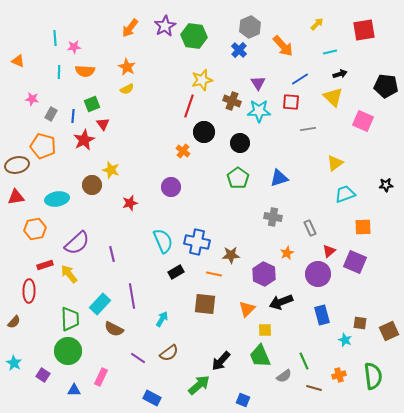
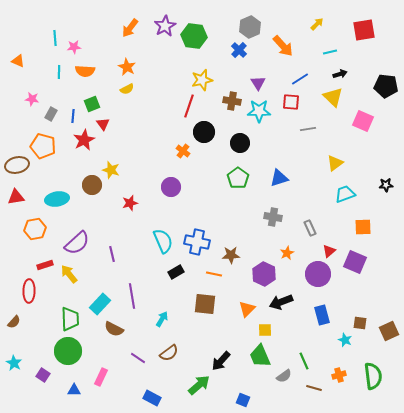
brown cross at (232, 101): rotated 12 degrees counterclockwise
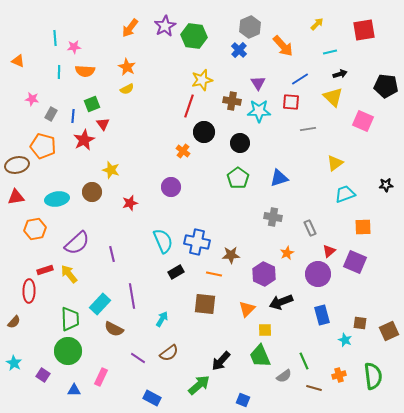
brown circle at (92, 185): moved 7 px down
red rectangle at (45, 265): moved 5 px down
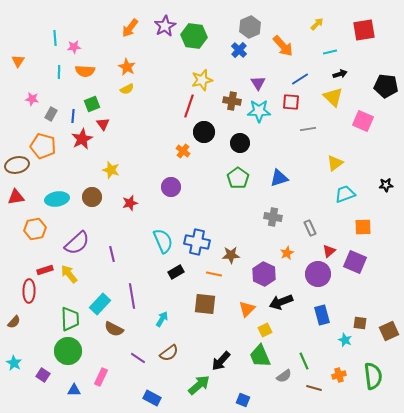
orange triangle at (18, 61): rotated 40 degrees clockwise
red star at (84, 140): moved 2 px left, 1 px up
brown circle at (92, 192): moved 5 px down
yellow square at (265, 330): rotated 24 degrees counterclockwise
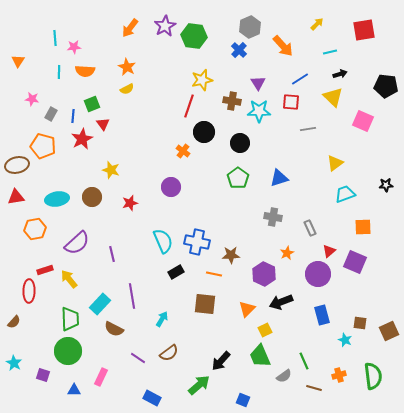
yellow arrow at (69, 274): moved 5 px down
purple square at (43, 375): rotated 16 degrees counterclockwise
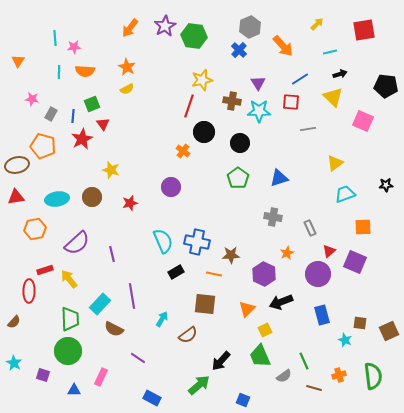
brown semicircle at (169, 353): moved 19 px right, 18 px up
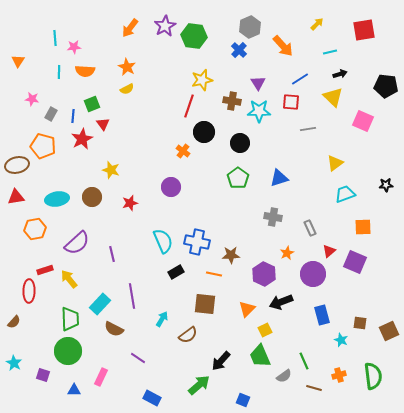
purple circle at (318, 274): moved 5 px left
cyan star at (345, 340): moved 4 px left
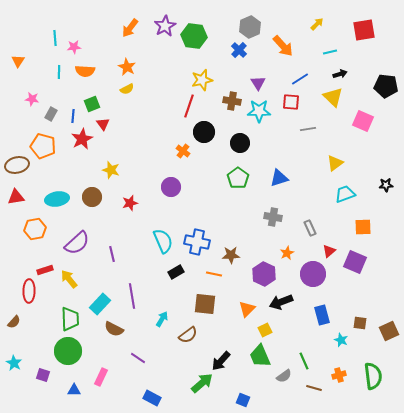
green arrow at (199, 385): moved 3 px right, 2 px up
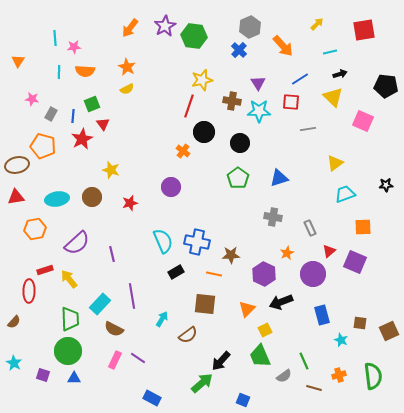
pink rectangle at (101, 377): moved 14 px right, 17 px up
blue triangle at (74, 390): moved 12 px up
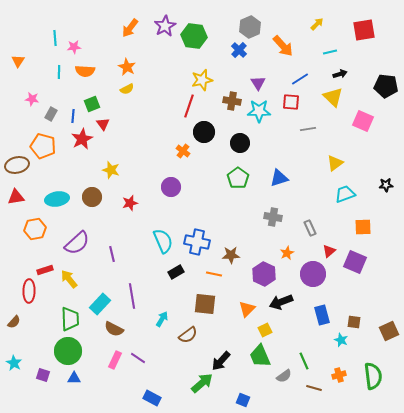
brown square at (360, 323): moved 6 px left, 1 px up
